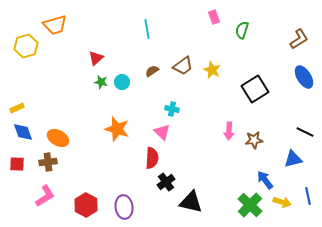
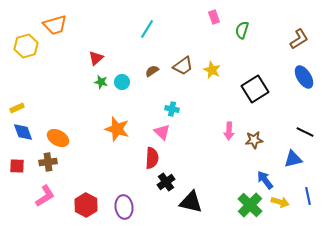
cyan line: rotated 42 degrees clockwise
red square: moved 2 px down
yellow arrow: moved 2 px left
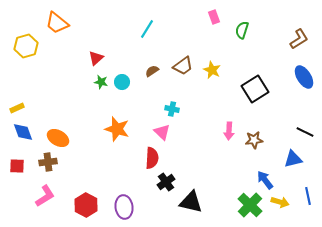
orange trapezoid: moved 2 px right, 2 px up; rotated 55 degrees clockwise
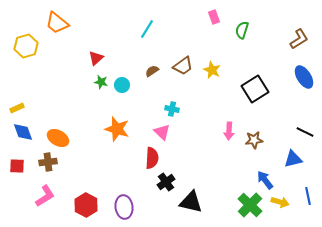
cyan circle: moved 3 px down
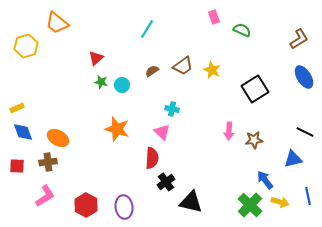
green semicircle: rotated 96 degrees clockwise
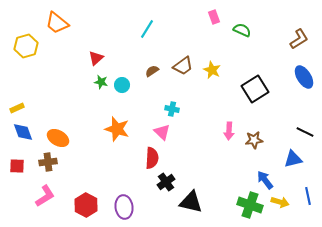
green cross: rotated 25 degrees counterclockwise
